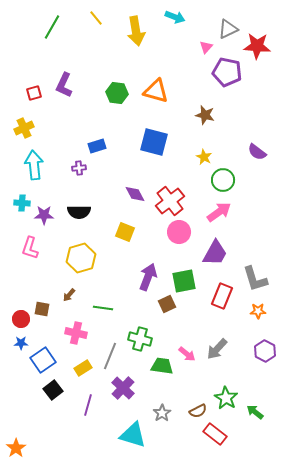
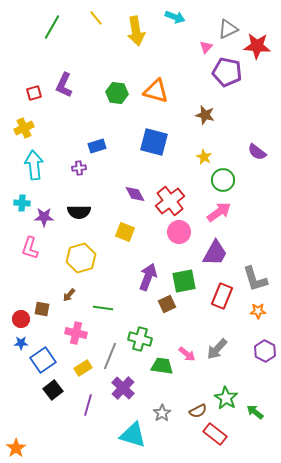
purple star at (44, 215): moved 2 px down
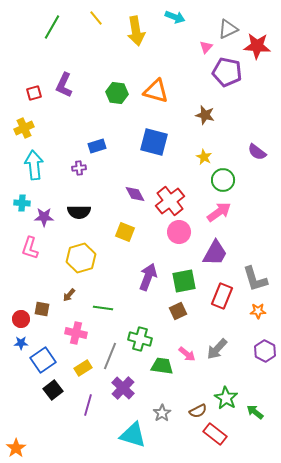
brown square at (167, 304): moved 11 px right, 7 px down
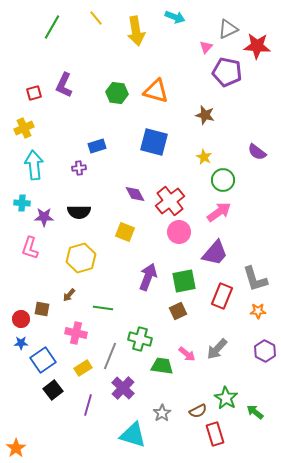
purple trapezoid at (215, 253): rotated 12 degrees clockwise
red rectangle at (215, 434): rotated 35 degrees clockwise
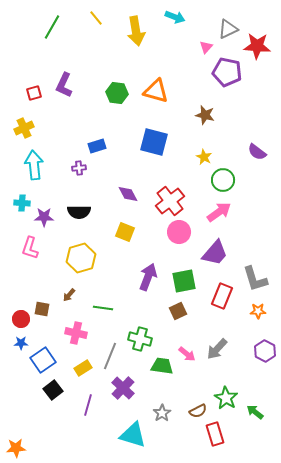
purple diamond at (135, 194): moved 7 px left
orange star at (16, 448): rotated 30 degrees clockwise
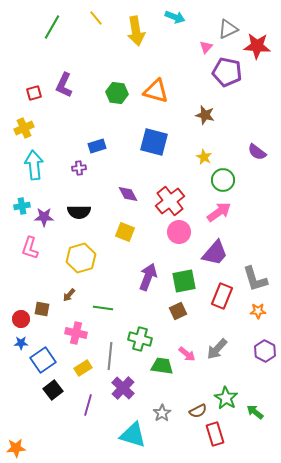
cyan cross at (22, 203): moved 3 px down; rotated 14 degrees counterclockwise
gray line at (110, 356): rotated 16 degrees counterclockwise
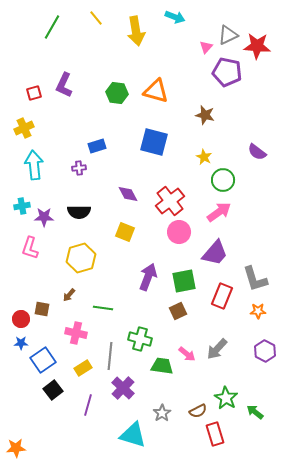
gray triangle at (228, 29): moved 6 px down
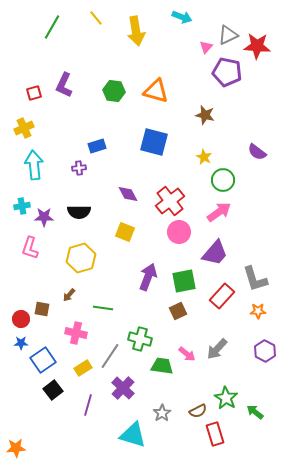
cyan arrow at (175, 17): moved 7 px right
green hexagon at (117, 93): moved 3 px left, 2 px up
red rectangle at (222, 296): rotated 20 degrees clockwise
gray line at (110, 356): rotated 28 degrees clockwise
